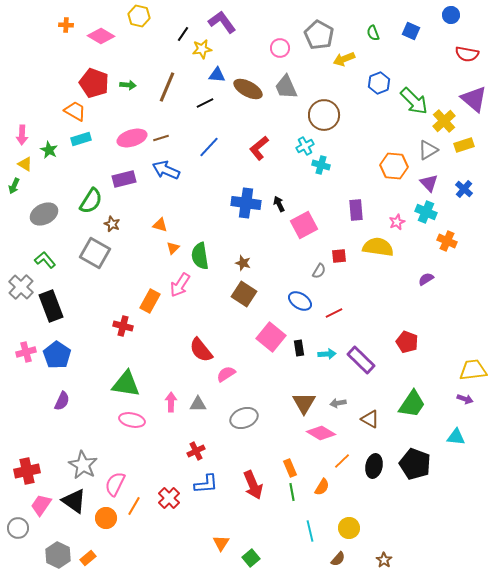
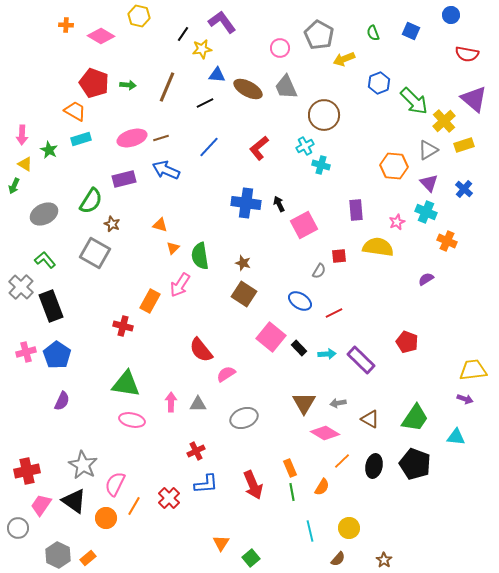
black rectangle at (299, 348): rotated 35 degrees counterclockwise
green trapezoid at (412, 404): moved 3 px right, 14 px down
pink diamond at (321, 433): moved 4 px right
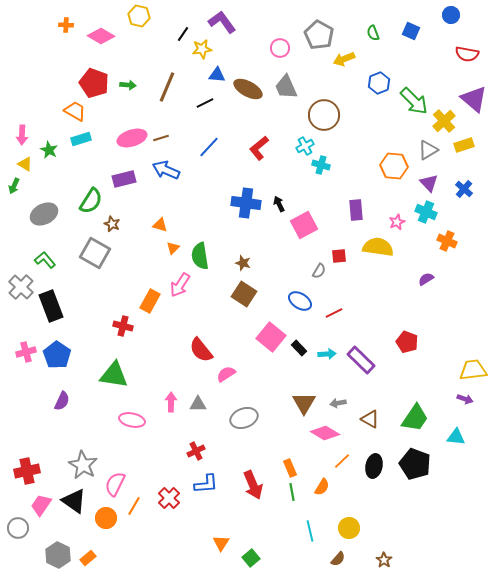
green triangle at (126, 384): moved 12 px left, 9 px up
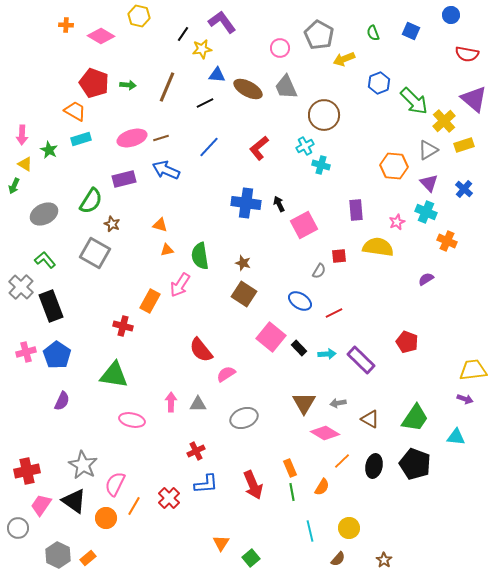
orange triangle at (173, 248): moved 6 px left, 2 px down; rotated 32 degrees clockwise
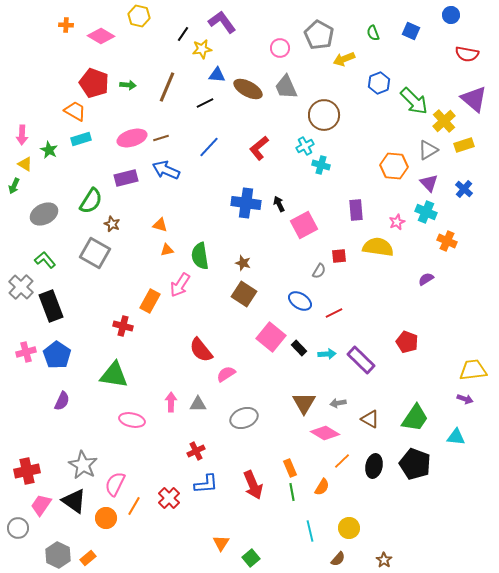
purple rectangle at (124, 179): moved 2 px right, 1 px up
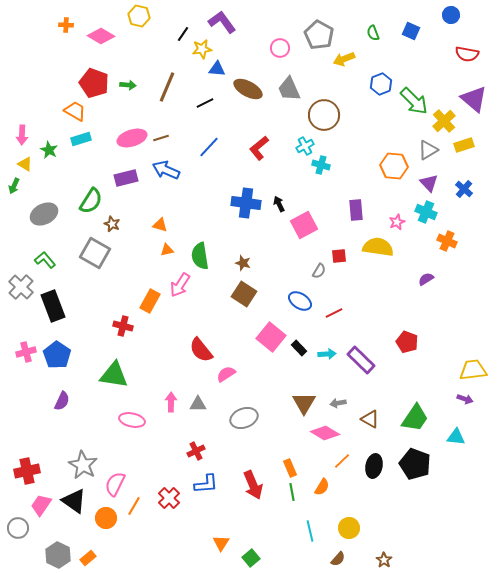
blue triangle at (217, 75): moved 6 px up
blue hexagon at (379, 83): moved 2 px right, 1 px down
gray trapezoid at (286, 87): moved 3 px right, 2 px down
black rectangle at (51, 306): moved 2 px right
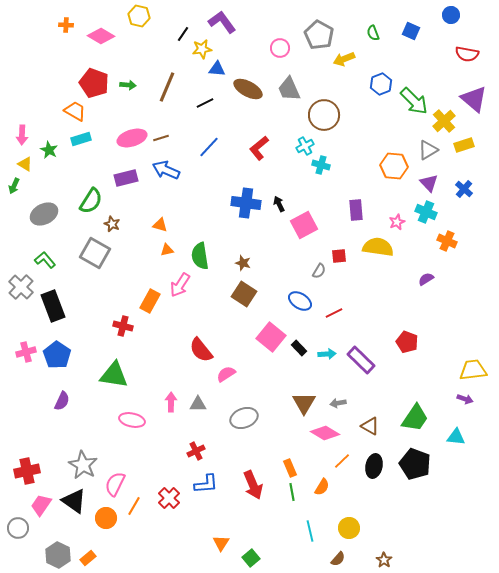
brown triangle at (370, 419): moved 7 px down
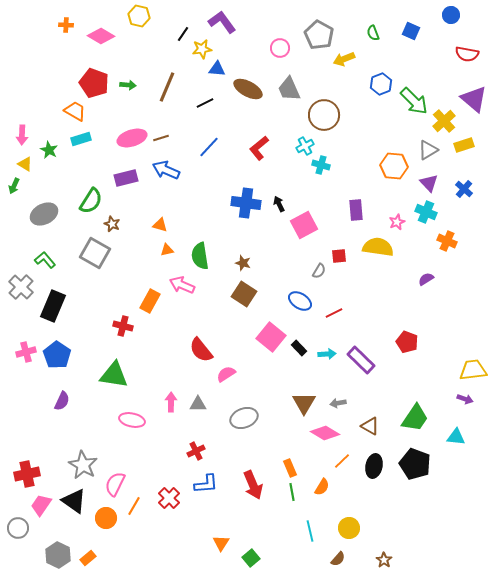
pink arrow at (180, 285): moved 2 px right; rotated 80 degrees clockwise
black rectangle at (53, 306): rotated 44 degrees clockwise
red cross at (27, 471): moved 3 px down
